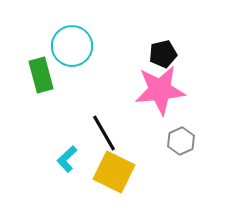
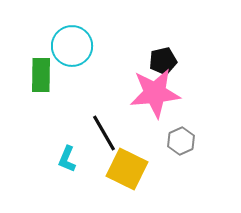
black pentagon: moved 7 px down
green rectangle: rotated 16 degrees clockwise
pink star: moved 5 px left, 3 px down
cyan L-shape: rotated 24 degrees counterclockwise
yellow square: moved 13 px right, 3 px up
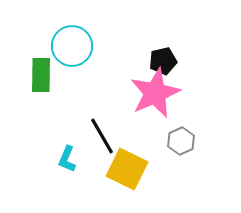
pink star: rotated 18 degrees counterclockwise
black line: moved 2 px left, 3 px down
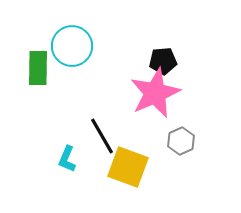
black pentagon: rotated 8 degrees clockwise
green rectangle: moved 3 px left, 7 px up
yellow square: moved 1 px right, 2 px up; rotated 6 degrees counterclockwise
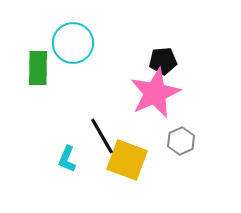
cyan circle: moved 1 px right, 3 px up
yellow square: moved 1 px left, 7 px up
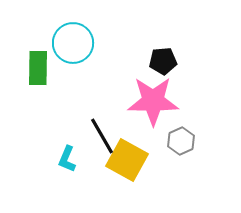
pink star: moved 2 px left, 8 px down; rotated 24 degrees clockwise
yellow square: rotated 9 degrees clockwise
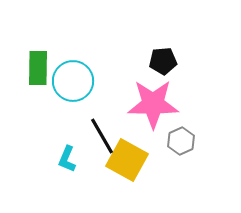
cyan circle: moved 38 px down
pink star: moved 3 px down
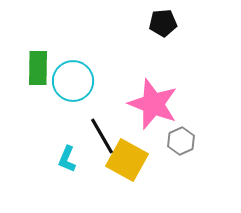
black pentagon: moved 38 px up
pink star: rotated 21 degrees clockwise
